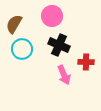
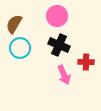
pink circle: moved 5 px right
cyan circle: moved 2 px left, 1 px up
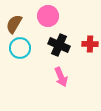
pink circle: moved 9 px left
red cross: moved 4 px right, 18 px up
pink arrow: moved 3 px left, 2 px down
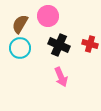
brown semicircle: moved 6 px right
red cross: rotated 14 degrees clockwise
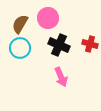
pink circle: moved 2 px down
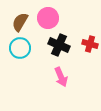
brown semicircle: moved 2 px up
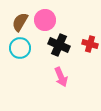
pink circle: moved 3 px left, 2 px down
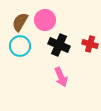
cyan circle: moved 2 px up
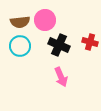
brown semicircle: rotated 126 degrees counterclockwise
red cross: moved 2 px up
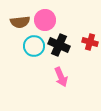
cyan circle: moved 14 px right
